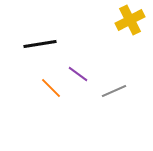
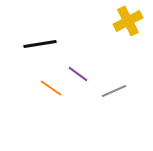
yellow cross: moved 2 px left, 1 px down
orange line: rotated 10 degrees counterclockwise
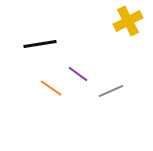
gray line: moved 3 px left
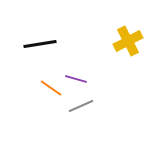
yellow cross: moved 20 px down
purple line: moved 2 px left, 5 px down; rotated 20 degrees counterclockwise
gray line: moved 30 px left, 15 px down
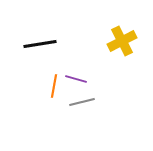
yellow cross: moved 6 px left
orange line: moved 3 px right, 2 px up; rotated 65 degrees clockwise
gray line: moved 1 px right, 4 px up; rotated 10 degrees clockwise
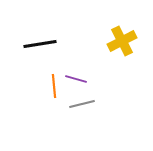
orange line: rotated 15 degrees counterclockwise
gray line: moved 2 px down
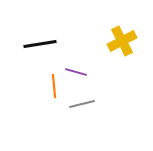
purple line: moved 7 px up
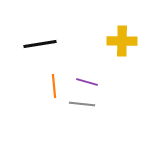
yellow cross: rotated 28 degrees clockwise
purple line: moved 11 px right, 10 px down
gray line: rotated 20 degrees clockwise
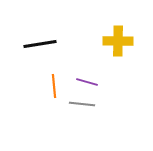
yellow cross: moved 4 px left
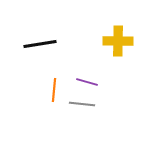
orange line: moved 4 px down; rotated 10 degrees clockwise
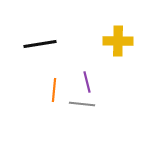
purple line: rotated 60 degrees clockwise
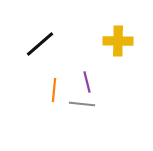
black line: rotated 32 degrees counterclockwise
